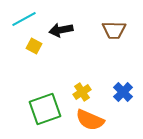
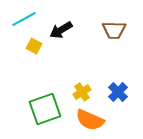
black arrow: rotated 20 degrees counterclockwise
blue cross: moved 5 px left
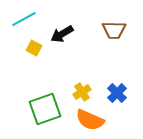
black arrow: moved 1 px right, 4 px down
yellow square: moved 2 px down
blue cross: moved 1 px left, 1 px down
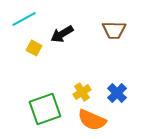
orange semicircle: moved 2 px right
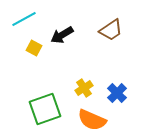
brown trapezoid: moved 3 px left; rotated 35 degrees counterclockwise
black arrow: moved 1 px down
yellow cross: moved 2 px right, 4 px up
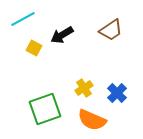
cyan line: moved 1 px left
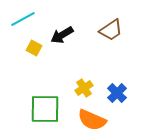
green square: rotated 20 degrees clockwise
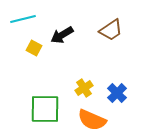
cyan line: rotated 15 degrees clockwise
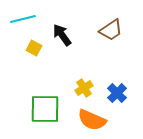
black arrow: rotated 85 degrees clockwise
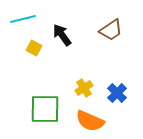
orange semicircle: moved 2 px left, 1 px down
